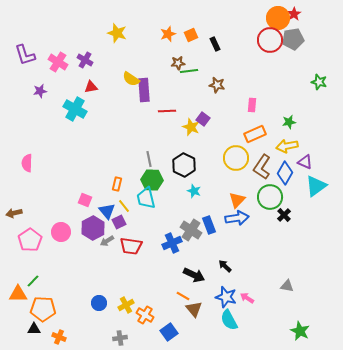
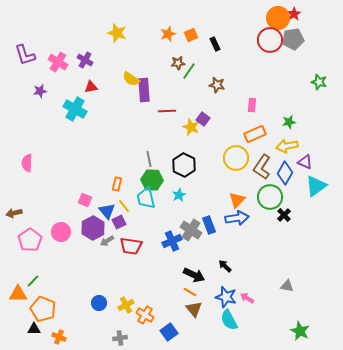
green line at (189, 71): rotated 48 degrees counterclockwise
cyan star at (194, 191): moved 15 px left, 4 px down; rotated 24 degrees clockwise
blue cross at (172, 243): moved 2 px up
orange line at (183, 296): moved 7 px right, 4 px up
orange pentagon at (43, 309): rotated 20 degrees clockwise
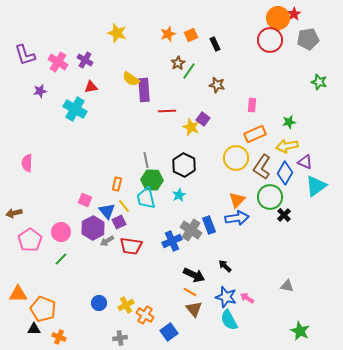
gray pentagon at (293, 39): moved 15 px right
brown star at (178, 63): rotated 24 degrees counterclockwise
gray line at (149, 159): moved 3 px left, 1 px down
green line at (33, 281): moved 28 px right, 22 px up
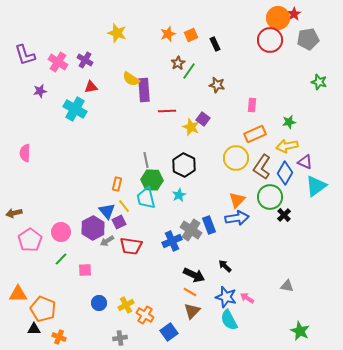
pink semicircle at (27, 163): moved 2 px left, 10 px up
pink square at (85, 200): moved 70 px down; rotated 24 degrees counterclockwise
brown triangle at (194, 309): moved 2 px left, 2 px down; rotated 24 degrees clockwise
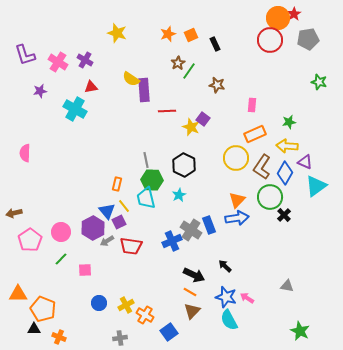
yellow arrow at (287, 146): rotated 15 degrees clockwise
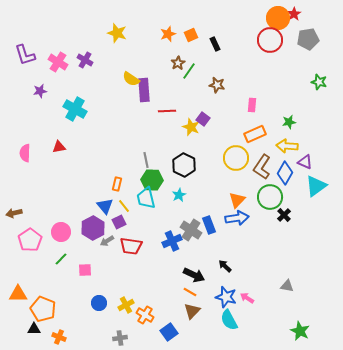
red triangle at (91, 87): moved 32 px left, 60 px down
blue triangle at (107, 211): moved 2 px left, 5 px up
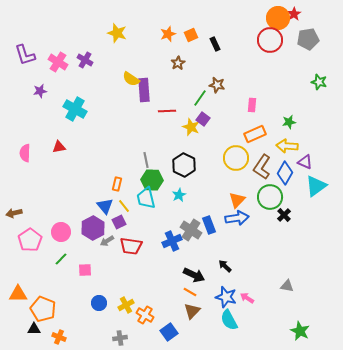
green line at (189, 71): moved 11 px right, 27 px down
